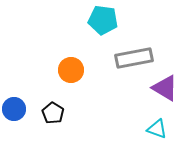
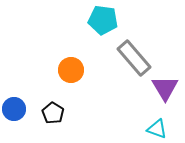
gray rectangle: rotated 60 degrees clockwise
purple triangle: rotated 28 degrees clockwise
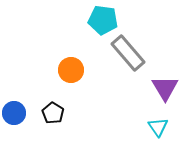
gray rectangle: moved 6 px left, 5 px up
blue circle: moved 4 px down
cyan triangle: moved 1 px right, 2 px up; rotated 35 degrees clockwise
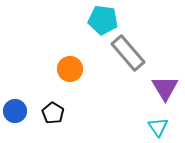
orange circle: moved 1 px left, 1 px up
blue circle: moved 1 px right, 2 px up
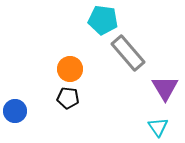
black pentagon: moved 15 px right, 15 px up; rotated 25 degrees counterclockwise
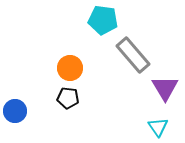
gray rectangle: moved 5 px right, 2 px down
orange circle: moved 1 px up
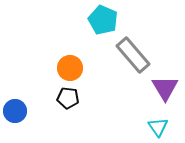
cyan pentagon: rotated 16 degrees clockwise
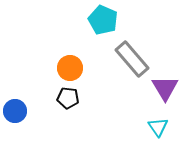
gray rectangle: moved 1 px left, 4 px down
